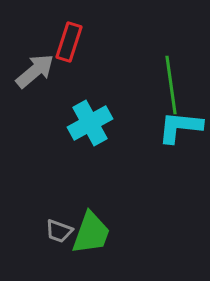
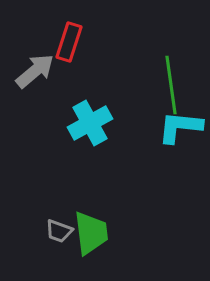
green trapezoid: rotated 27 degrees counterclockwise
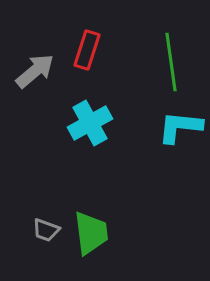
red rectangle: moved 18 px right, 8 px down
green line: moved 23 px up
gray trapezoid: moved 13 px left, 1 px up
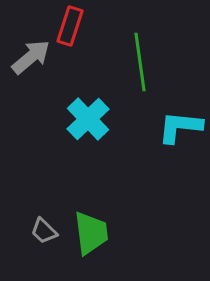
red rectangle: moved 17 px left, 24 px up
green line: moved 31 px left
gray arrow: moved 4 px left, 14 px up
cyan cross: moved 2 px left, 4 px up; rotated 15 degrees counterclockwise
gray trapezoid: moved 2 px left, 1 px down; rotated 24 degrees clockwise
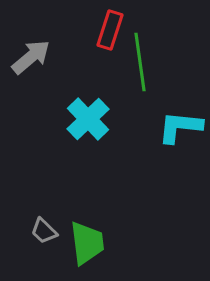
red rectangle: moved 40 px right, 4 px down
green trapezoid: moved 4 px left, 10 px down
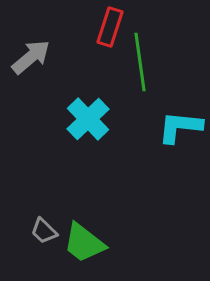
red rectangle: moved 3 px up
green trapezoid: moved 3 px left; rotated 135 degrees clockwise
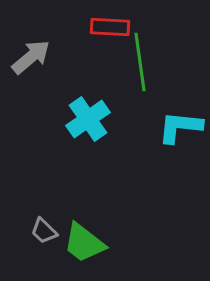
red rectangle: rotated 75 degrees clockwise
cyan cross: rotated 9 degrees clockwise
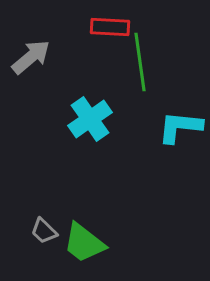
cyan cross: moved 2 px right
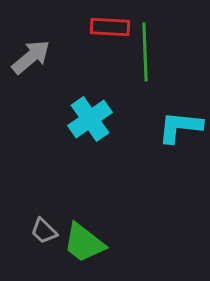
green line: moved 5 px right, 10 px up; rotated 6 degrees clockwise
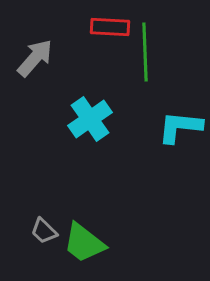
gray arrow: moved 4 px right, 1 px down; rotated 9 degrees counterclockwise
